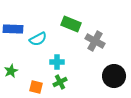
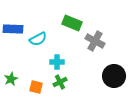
green rectangle: moved 1 px right, 1 px up
green star: moved 8 px down
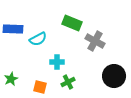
green cross: moved 8 px right
orange square: moved 4 px right
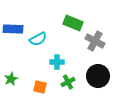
green rectangle: moved 1 px right
black circle: moved 16 px left
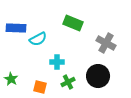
blue rectangle: moved 3 px right, 1 px up
gray cross: moved 11 px right, 2 px down
green star: rotated 16 degrees counterclockwise
